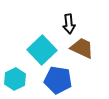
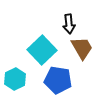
brown trapezoid: rotated 35 degrees clockwise
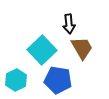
cyan hexagon: moved 1 px right, 1 px down
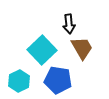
cyan hexagon: moved 3 px right, 1 px down
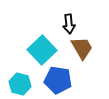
cyan hexagon: moved 1 px right, 3 px down; rotated 20 degrees counterclockwise
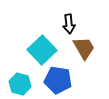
brown trapezoid: moved 2 px right
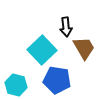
black arrow: moved 3 px left, 3 px down
blue pentagon: moved 1 px left
cyan hexagon: moved 4 px left, 1 px down
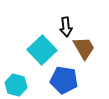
blue pentagon: moved 7 px right
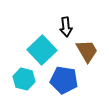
brown trapezoid: moved 3 px right, 3 px down
cyan hexagon: moved 8 px right, 6 px up
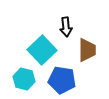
brown trapezoid: moved 1 px up; rotated 30 degrees clockwise
blue pentagon: moved 2 px left
